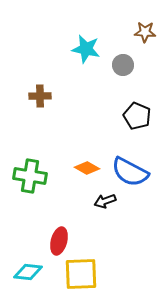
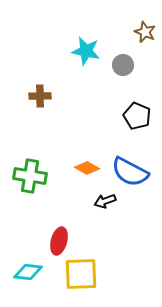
brown star: rotated 20 degrees clockwise
cyan star: moved 2 px down
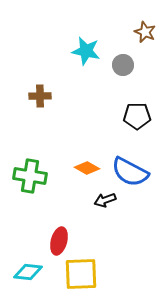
black pentagon: rotated 24 degrees counterclockwise
black arrow: moved 1 px up
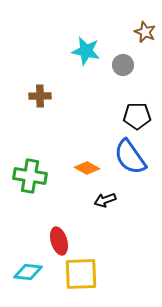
blue semicircle: moved 15 px up; rotated 27 degrees clockwise
red ellipse: rotated 32 degrees counterclockwise
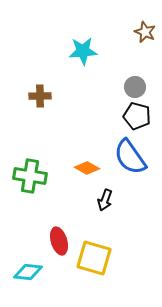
cyan star: moved 3 px left; rotated 16 degrees counterclockwise
gray circle: moved 12 px right, 22 px down
black pentagon: rotated 16 degrees clockwise
black arrow: rotated 50 degrees counterclockwise
yellow square: moved 13 px right, 16 px up; rotated 18 degrees clockwise
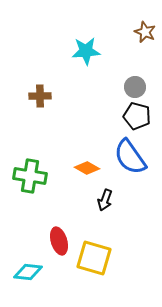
cyan star: moved 3 px right
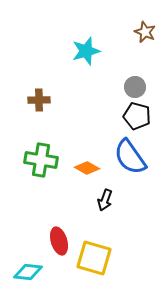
cyan star: rotated 12 degrees counterclockwise
brown cross: moved 1 px left, 4 px down
green cross: moved 11 px right, 16 px up
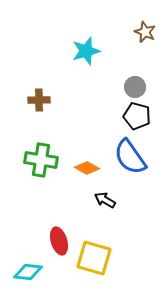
black arrow: rotated 100 degrees clockwise
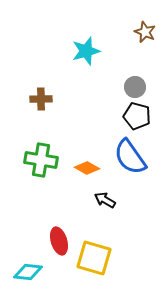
brown cross: moved 2 px right, 1 px up
